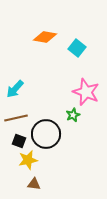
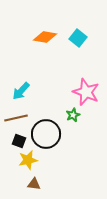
cyan square: moved 1 px right, 10 px up
cyan arrow: moved 6 px right, 2 px down
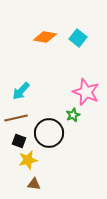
black circle: moved 3 px right, 1 px up
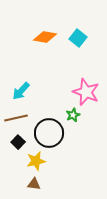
black square: moved 1 px left, 1 px down; rotated 24 degrees clockwise
yellow star: moved 8 px right, 1 px down
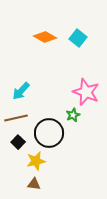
orange diamond: rotated 20 degrees clockwise
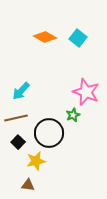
brown triangle: moved 6 px left, 1 px down
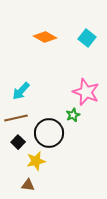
cyan square: moved 9 px right
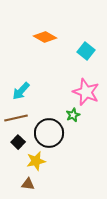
cyan square: moved 1 px left, 13 px down
brown triangle: moved 1 px up
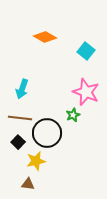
cyan arrow: moved 1 px right, 2 px up; rotated 24 degrees counterclockwise
brown line: moved 4 px right; rotated 20 degrees clockwise
black circle: moved 2 px left
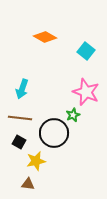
black circle: moved 7 px right
black square: moved 1 px right; rotated 16 degrees counterclockwise
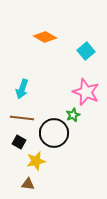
cyan square: rotated 12 degrees clockwise
brown line: moved 2 px right
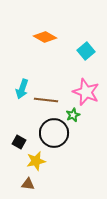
brown line: moved 24 px right, 18 px up
